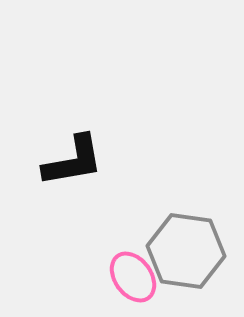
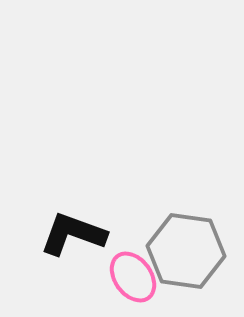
black L-shape: moved 73 px down; rotated 150 degrees counterclockwise
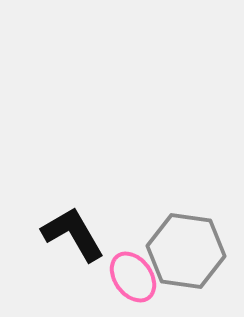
black L-shape: rotated 40 degrees clockwise
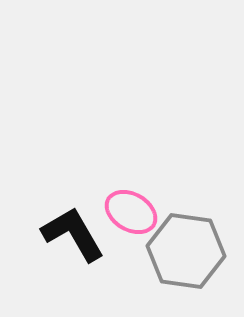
pink ellipse: moved 2 px left, 65 px up; rotated 24 degrees counterclockwise
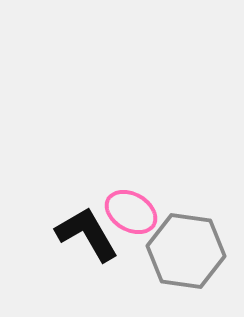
black L-shape: moved 14 px right
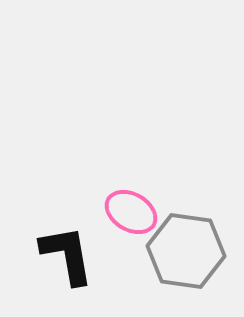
black L-shape: moved 20 px left, 21 px down; rotated 20 degrees clockwise
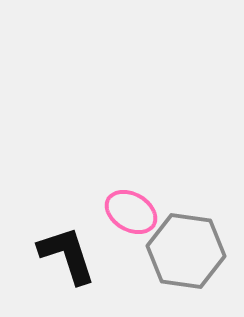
black L-shape: rotated 8 degrees counterclockwise
